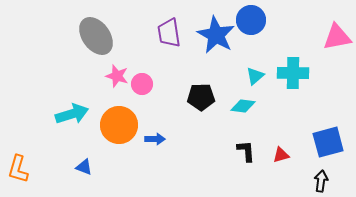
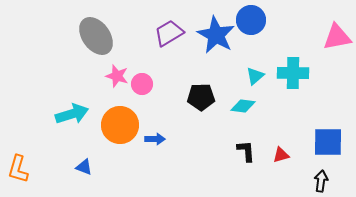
purple trapezoid: rotated 68 degrees clockwise
orange circle: moved 1 px right
blue square: rotated 16 degrees clockwise
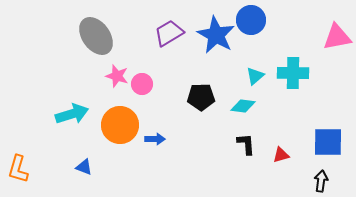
black L-shape: moved 7 px up
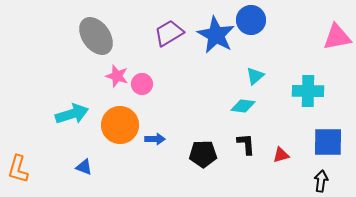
cyan cross: moved 15 px right, 18 px down
black pentagon: moved 2 px right, 57 px down
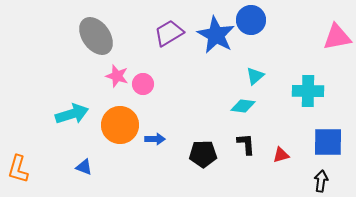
pink circle: moved 1 px right
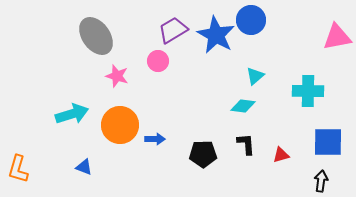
purple trapezoid: moved 4 px right, 3 px up
pink circle: moved 15 px right, 23 px up
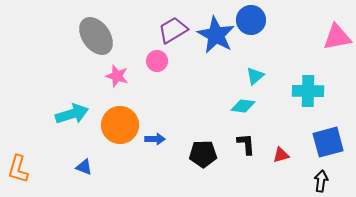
pink circle: moved 1 px left
blue square: rotated 16 degrees counterclockwise
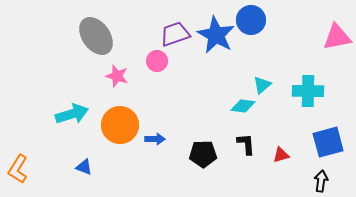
purple trapezoid: moved 2 px right, 4 px down; rotated 12 degrees clockwise
cyan triangle: moved 7 px right, 9 px down
orange L-shape: rotated 16 degrees clockwise
